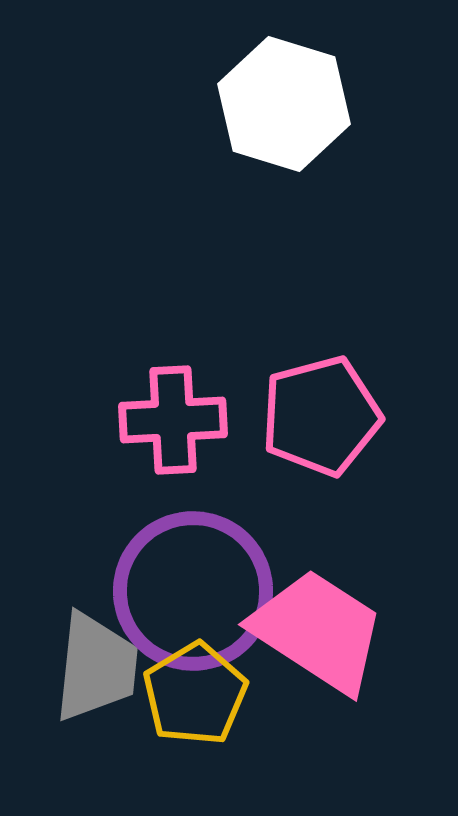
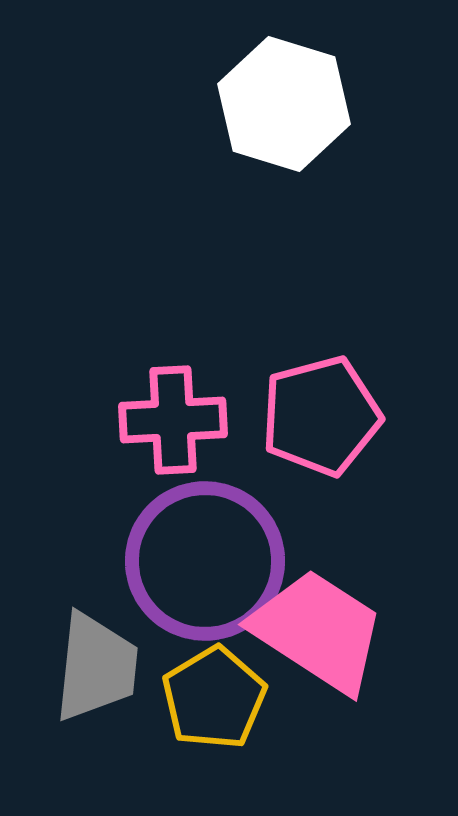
purple circle: moved 12 px right, 30 px up
yellow pentagon: moved 19 px right, 4 px down
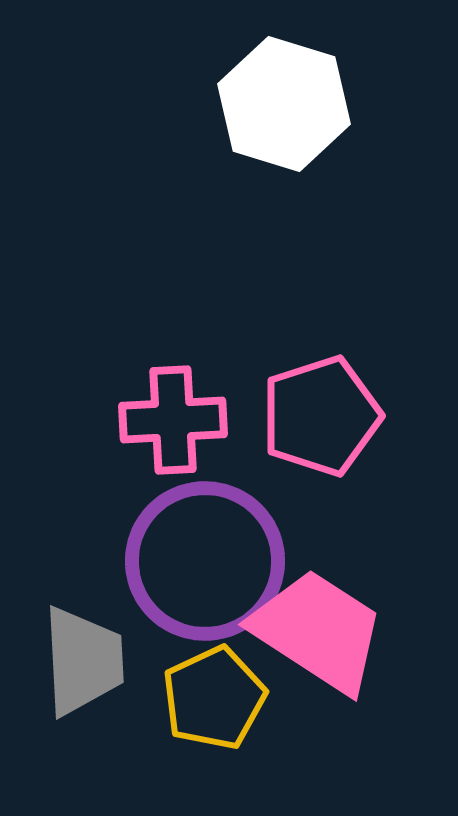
pink pentagon: rotated 3 degrees counterclockwise
gray trapezoid: moved 13 px left, 6 px up; rotated 9 degrees counterclockwise
yellow pentagon: rotated 6 degrees clockwise
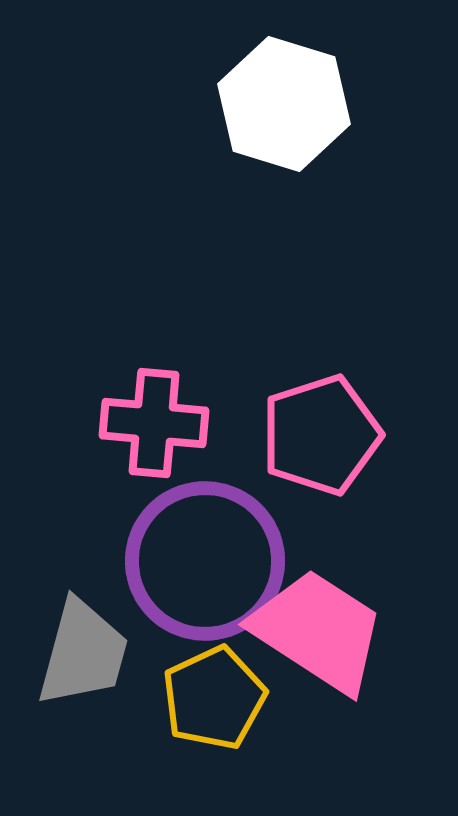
pink pentagon: moved 19 px down
pink cross: moved 19 px left, 3 px down; rotated 8 degrees clockwise
gray trapezoid: moved 8 px up; rotated 18 degrees clockwise
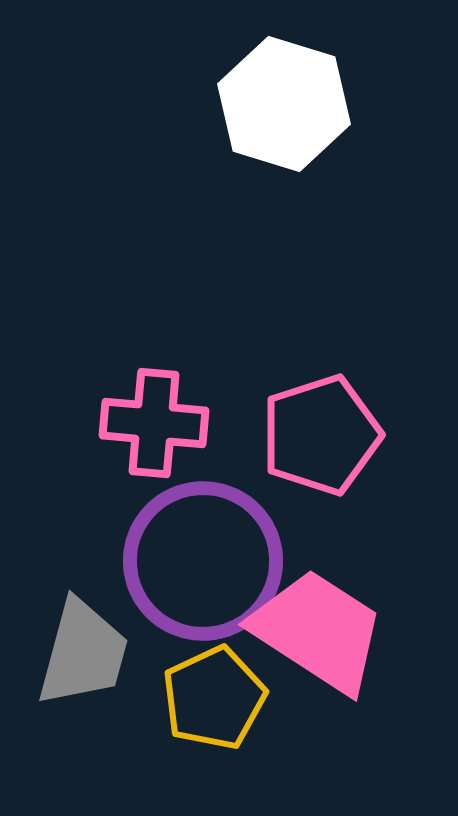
purple circle: moved 2 px left
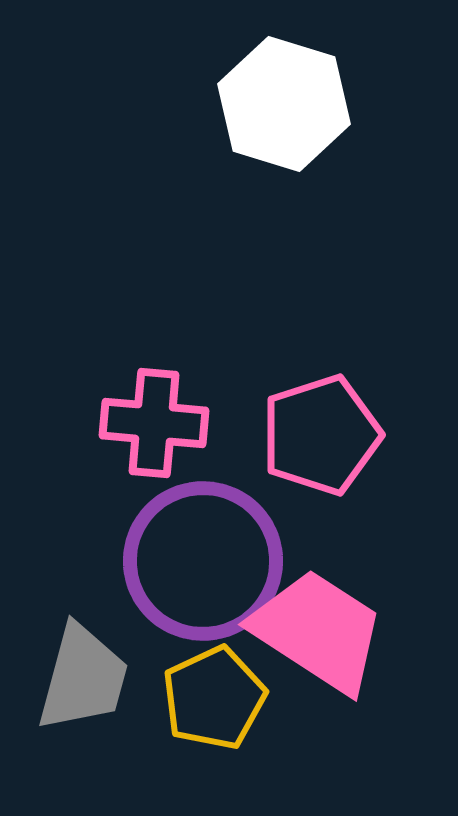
gray trapezoid: moved 25 px down
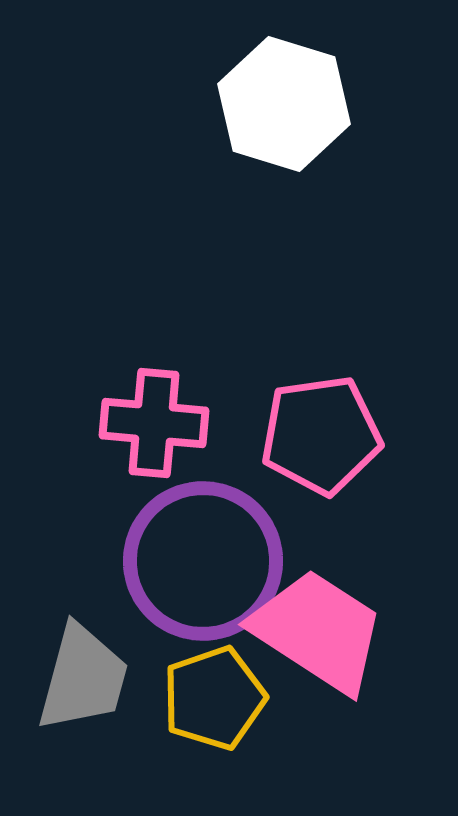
pink pentagon: rotated 10 degrees clockwise
yellow pentagon: rotated 6 degrees clockwise
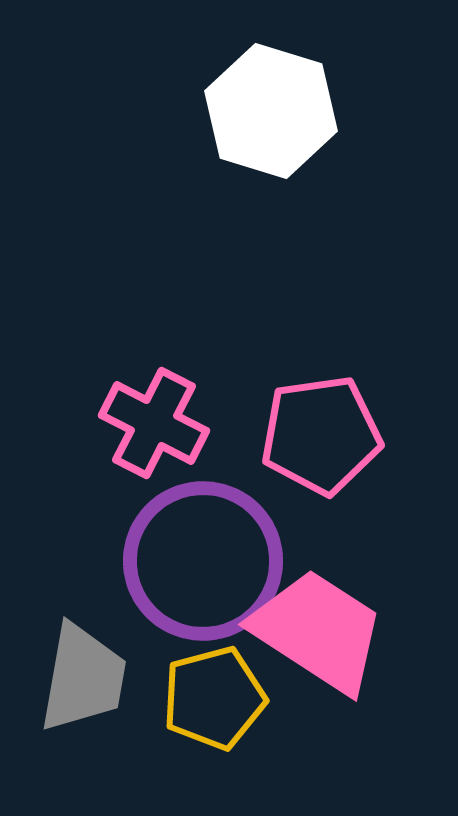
white hexagon: moved 13 px left, 7 px down
pink cross: rotated 22 degrees clockwise
gray trapezoid: rotated 5 degrees counterclockwise
yellow pentagon: rotated 4 degrees clockwise
